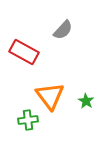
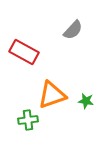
gray semicircle: moved 10 px right
orange triangle: moved 2 px right, 1 px up; rotated 48 degrees clockwise
green star: rotated 21 degrees counterclockwise
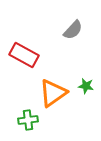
red rectangle: moved 3 px down
orange triangle: moved 1 px right, 2 px up; rotated 16 degrees counterclockwise
green star: moved 15 px up
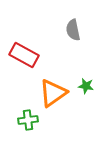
gray semicircle: rotated 125 degrees clockwise
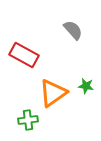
gray semicircle: rotated 150 degrees clockwise
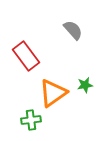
red rectangle: moved 2 px right, 1 px down; rotated 24 degrees clockwise
green star: moved 1 px left, 1 px up; rotated 21 degrees counterclockwise
green cross: moved 3 px right
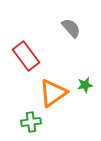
gray semicircle: moved 2 px left, 2 px up
green cross: moved 2 px down
